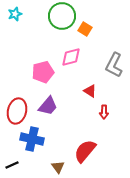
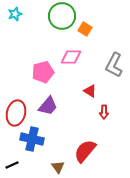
pink diamond: rotated 15 degrees clockwise
red ellipse: moved 1 px left, 2 px down
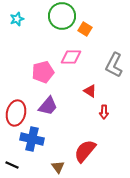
cyan star: moved 2 px right, 5 px down
black line: rotated 48 degrees clockwise
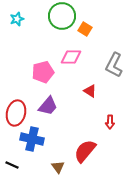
red arrow: moved 6 px right, 10 px down
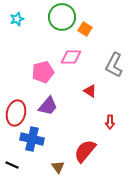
green circle: moved 1 px down
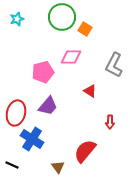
blue cross: rotated 20 degrees clockwise
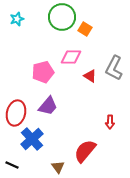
gray L-shape: moved 3 px down
red triangle: moved 15 px up
blue cross: rotated 15 degrees clockwise
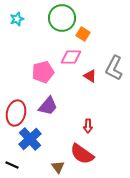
green circle: moved 1 px down
orange square: moved 2 px left, 5 px down
red arrow: moved 22 px left, 4 px down
blue cross: moved 2 px left
red semicircle: moved 3 px left, 3 px down; rotated 95 degrees counterclockwise
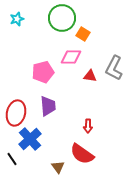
red triangle: rotated 24 degrees counterclockwise
purple trapezoid: rotated 45 degrees counterclockwise
black line: moved 6 px up; rotated 32 degrees clockwise
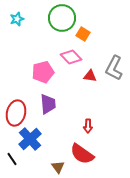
pink diamond: rotated 45 degrees clockwise
purple trapezoid: moved 2 px up
